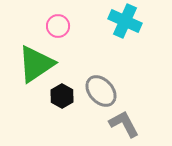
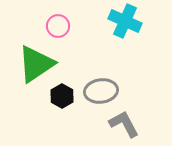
gray ellipse: rotated 56 degrees counterclockwise
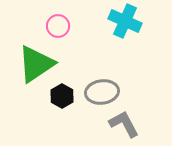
gray ellipse: moved 1 px right, 1 px down
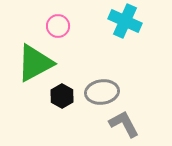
green triangle: moved 1 px left, 1 px up; rotated 6 degrees clockwise
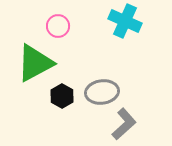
gray L-shape: rotated 76 degrees clockwise
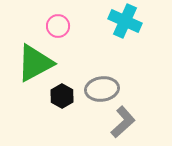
gray ellipse: moved 3 px up
gray L-shape: moved 1 px left, 2 px up
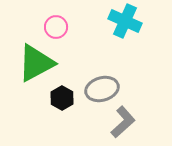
pink circle: moved 2 px left, 1 px down
green triangle: moved 1 px right
gray ellipse: rotated 8 degrees counterclockwise
black hexagon: moved 2 px down
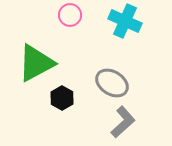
pink circle: moved 14 px right, 12 px up
gray ellipse: moved 10 px right, 6 px up; rotated 48 degrees clockwise
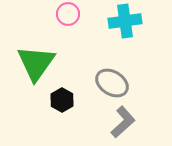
pink circle: moved 2 px left, 1 px up
cyan cross: rotated 32 degrees counterclockwise
green triangle: rotated 27 degrees counterclockwise
black hexagon: moved 2 px down
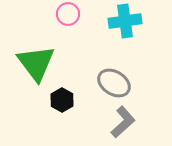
green triangle: rotated 12 degrees counterclockwise
gray ellipse: moved 2 px right
